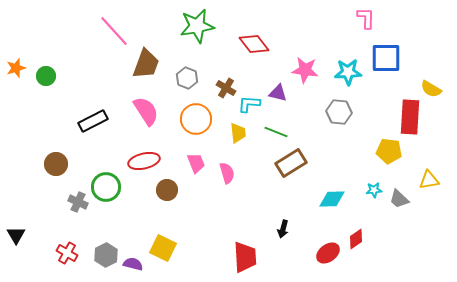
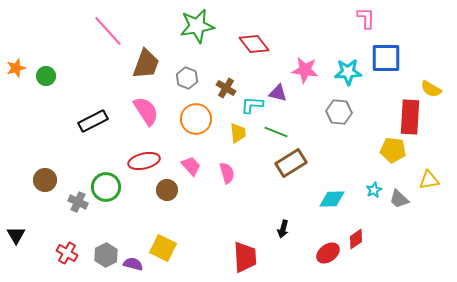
pink line at (114, 31): moved 6 px left
cyan L-shape at (249, 104): moved 3 px right, 1 px down
yellow pentagon at (389, 151): moved 4 px right, 1 px up
pink trapezoid at (196, 163): moved 5 px left, 3 px down; rotated 20 degrees counterclockwise
brown circle at (56, 164): moved 11 px left, 16 px down
cyan star at (374, 190): rotated 21 degrees counterclockwise
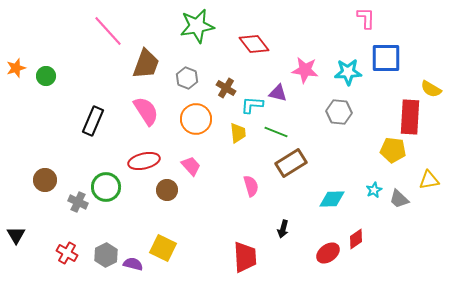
black rectangle at (93, 121): rotated 40 degrees counterclockwise
pink semicircle at (227, 173): moved 24 px right, 13 px down
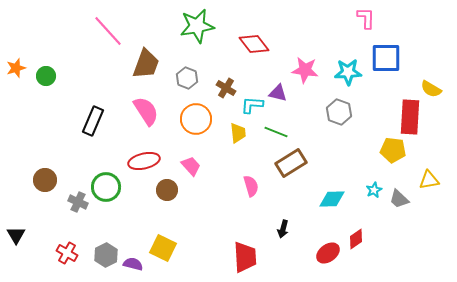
gray hexagon at (339, 112): rotated 15 degrees clockwise
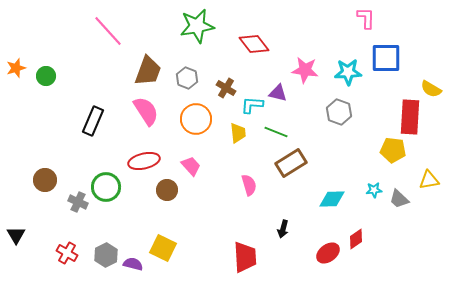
brown trapezoid at (146, 64): moved 2 px right, 7 px down
pink semicircle at (251, 186): moved 2 px left, 1 px up
cyan star at (374, 190): rotated 21 degrees clockwise
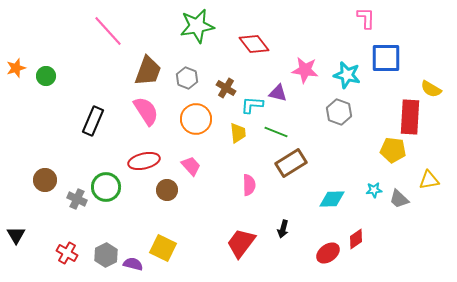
cyan star at (348, 72): moved 1 px left, 3 px down; rotated 16 degrees clockwise
pink semicircle at (249, 185): rotated 15 degrees clockwise
gray cross at (78, 202): moved 1 px left, 3 px up
red trapezoid at (245, 257): moved 4 px left, 14 px up; rotated 140 degrees counterclockwise
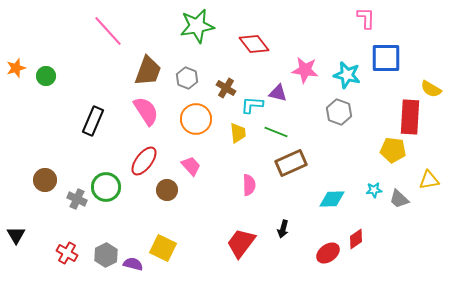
red ellipse at (144, 161): rotated 40 degrees counterclockwise
brown rectangle at (291, 163): rotated 8 degrees clockwise
